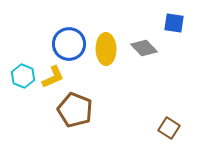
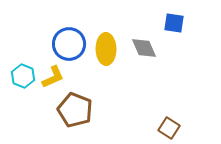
gray diamond: rotated 20 degrees clockwise
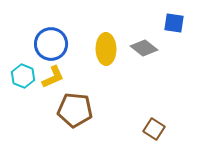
blue circle: moved 18 px left
gray diamond: rotated 28 degrees counterclockwise
brown pentagon: rotated 16 degrees counterclockwise
brown square: moved 15 px left, 1 px down
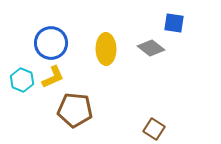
blue circle: moved 1 px up
gray diamond: moved 7 px right
cyan hexagon: moved 1 px left, 4 px down
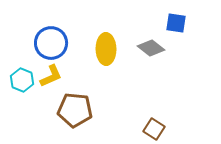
blue square: moved 2 px right
yellow L-shape: moved 2 px left, 1 px up
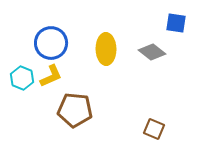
gray diamond: moved 1 px right, 4 px down
cyan hexagon: moved 2 px up
brown square: rotated 10 degrees counterclockwise
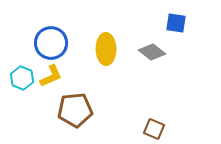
brown pentagon: rotated 12 degrees counterclockwise
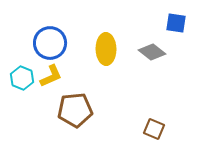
blue circle: moved 1 px left
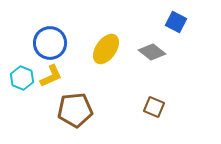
blue square: moved 1 px up; rotated 20 degrees clockwise
yellow ellipse: rotated 36 degrees clockwise
brown square: moved 22 px up
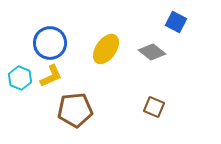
cyan hexagon: moved 2 px left
